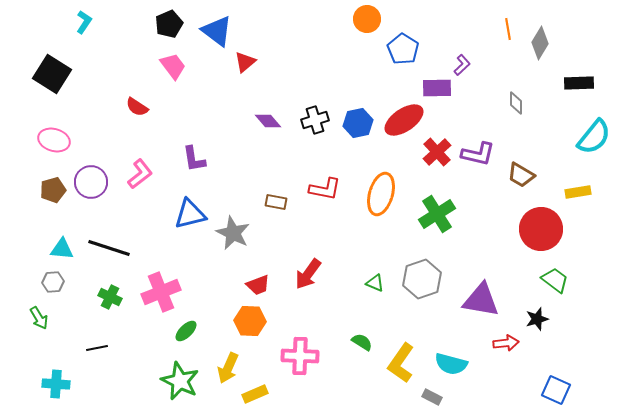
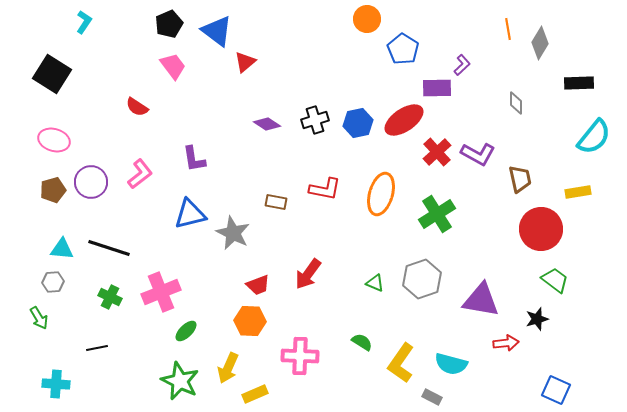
purple diamond at (268, 121): moved 1 px left, 3 px down; rotated 16 degrees counterclockwise
purple L-shape at (478, 154): rotated 16 degrees clockwise
brown trapezoid at (521, 175): moved 1 px left, 4 px down; rotated 132 degrees counterclockwise
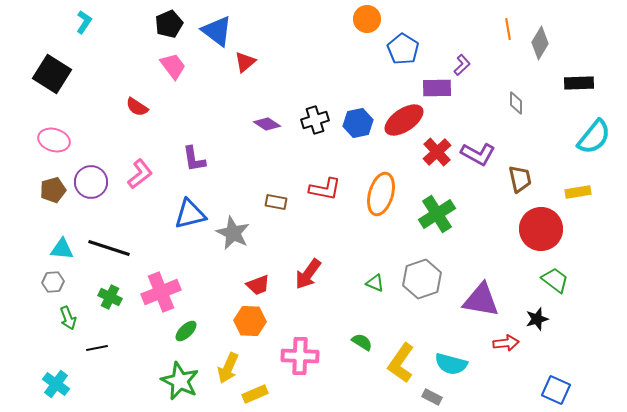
green arrow at (39, 318): moved 29 px right; rotated 10 degrees clockwise
cyan cross at (56, 384): rotated 32 degrees clockwise
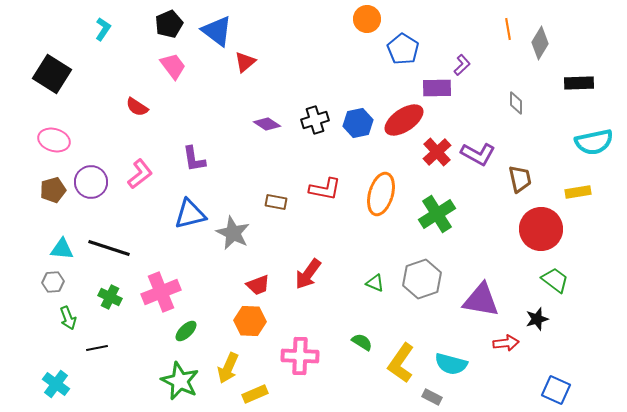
cyan L-shape at (84, 22): moved 19 px right, 7 px down
cyan semicircle at (594, 137): moved 5 px down; rotated 39 degrees clockwise
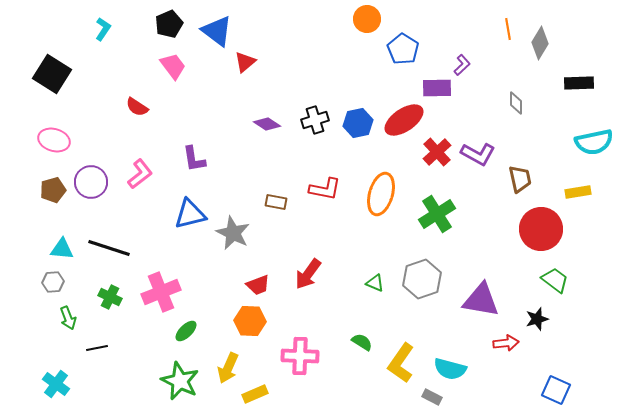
cyan semicircle at (451, 364): moved 1 px left, 5 px down
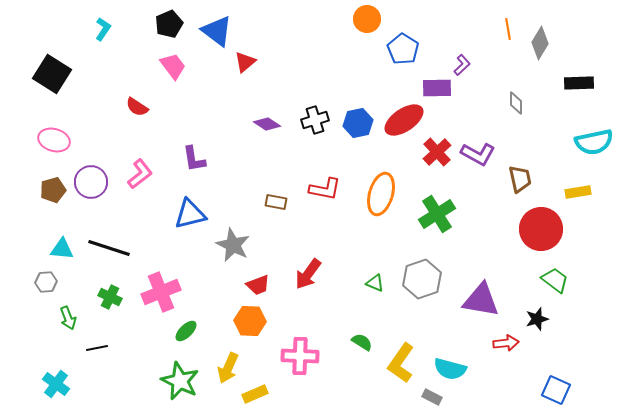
gray star at (233, 233): moved 12 px down
gray hexagon at (53, 282): moved 7 px left
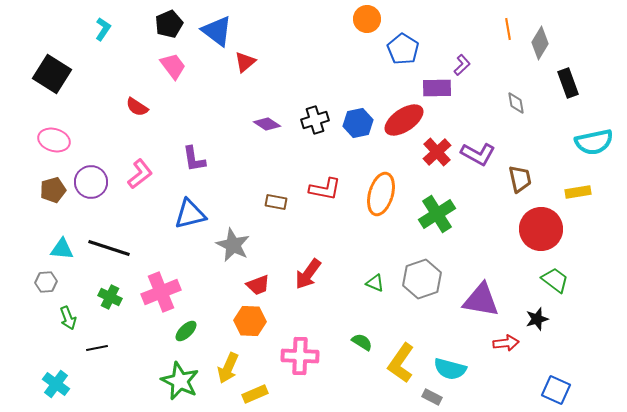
black rectangle at (579, 83): moved 11 px left; rotated 72 degrees clockwise
gray diamond at (516, 103): rotated 10 degrees counterclockwise
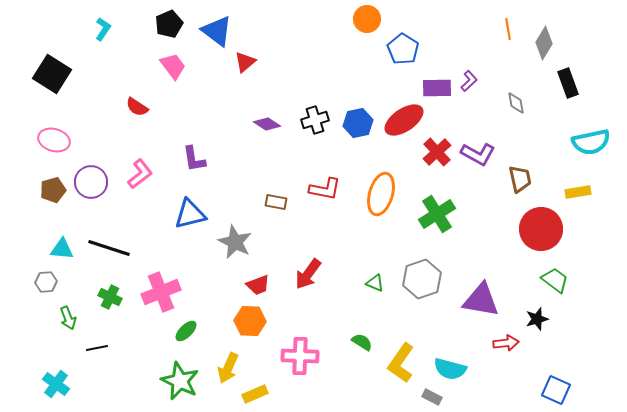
gray diamond at (540, 43): moved 4 px right
purple L-shape at (462, 65): moved 7 px right, 16 px down
cyan semicircle at (594, 142): moved 3 px left
gray star at (233, 245): moved 2 px right, 3 px up
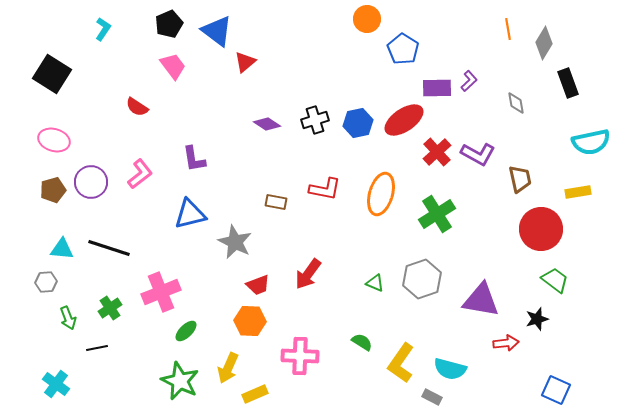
green cross at (110, 297): moved 11 px down; rotated 30 degrees clockwise
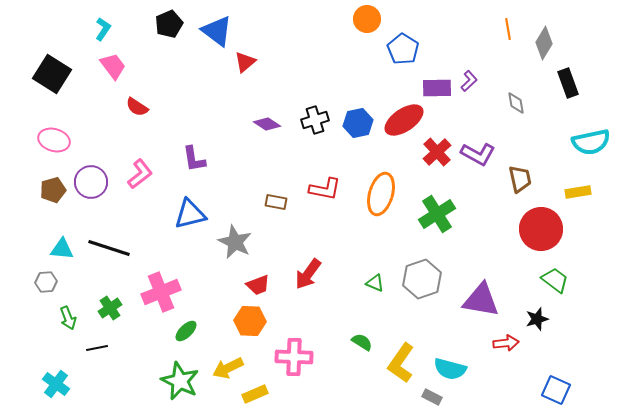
pink trapezoid at (173, 66): moved 60 px left
pink cross at (300, 356): moved 6 px left, 1 px down
yellow arrow at (228, 368): rotated 40 degrees clockwise
